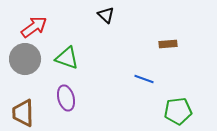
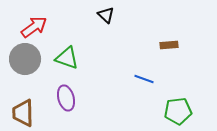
brown rectangle: moved 1 px right, 1 px down
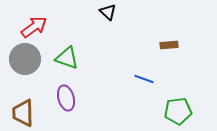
black triangle: moved 2 px right, 3 px up
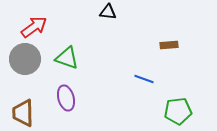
black triangle: rotated 36 degrees counterclockwise
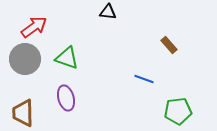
brown rectangle: rotated 54 degrees clockwise
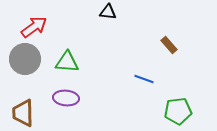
green triangle: moved 4 px down; rotated 15 degrees counterclockwise
purple ellipse: rotated 70 degrees counterclockwise
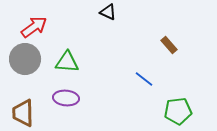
black triangle: rotated 18 degrees clockwise
blue line: rotated 18 degrees clockwise
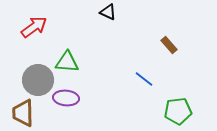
gray circle: moved 13 px right, 21 px down
